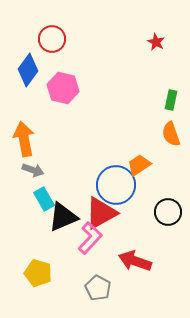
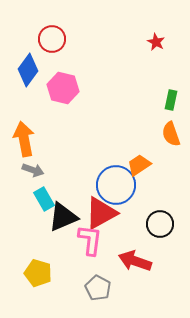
black circle: moved 8 px left, 12 px down
pink L-shape: moved 2 px down; rotated 36 degrees counterclockwise
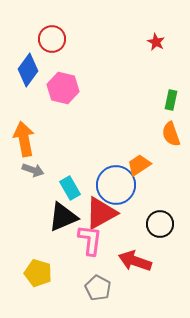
cyan rectangle: moved 26 px right, 11 px up
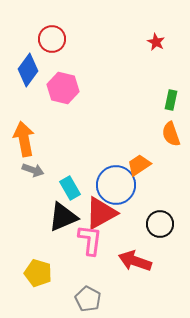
gray pentagon: moved 10 px left, 11 px down
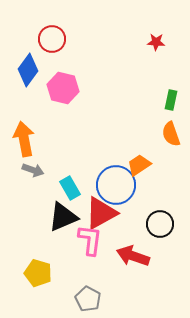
red star: rotated 24 degrees counterclockwise
red arrow: moved 2 px left, 5 px up
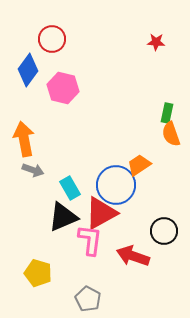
green rectangle: moved 4 px left, 13 px down
black circle: moved 4 px right, 7 px down
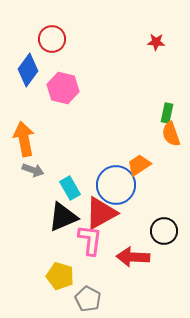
red arrow: moved 1 px down; rotated 16 degrees counterclockwise
yellow pentagon: moved 22 px right, 3 px down
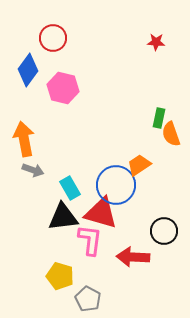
red circle: moved 1 px right, 1 px up
green rectangle: moved 8 px left, 5 px down
red triangle: rotated 45 degrees clockwise
black triangle: rotated 16 degrees clockwise
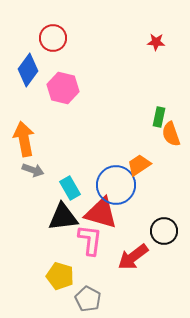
green rectangle: moved 1 px up
red arrow: rotated 40 degrees counterclockwise
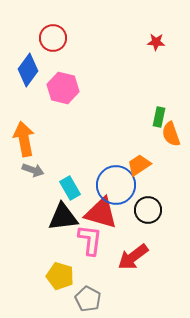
black circle: moved 16 px left, 21 px up
